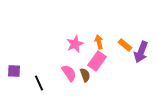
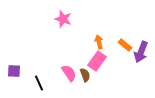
pink star: moved 12 px left, 25 px up; rotated 30 degrees counterclockwise
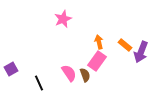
pink star: rotated 30 degrees clockwise
purple square: moved 3 px left, 2 px up; rotated 32 degrees counterclockwise
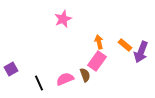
pink semicircle: moved 4 px left, 6 px down; rotated 78 degrees counterclockwise
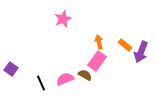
purple square: rotated 24 degrees counterclockwise
brown semicircle: rotated 40 degrees counterclockwise
black line: moved 2 px right
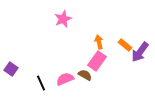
purple arrow: moved 1 px left; rotated 15 degrees clockwise
